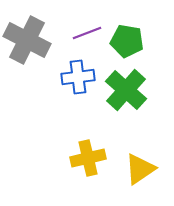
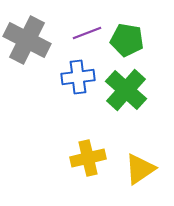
green pentagon: moved 1 px up
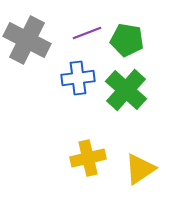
blue cross: moved 1 px down
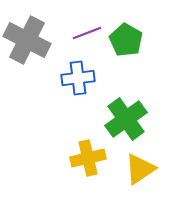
green pentagon: moved 1 px left; rotated 20 degrees clockwise
green cross: moved 29 px down; rotated 12 degrees clockwise
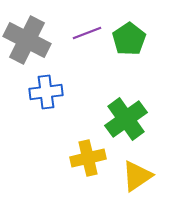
green pentagon: moved 3 px right, 1 px up; rotated 8 degrees clockwise
blue cross: moved 32 px left, 14 px down
yellow triangle: moved 3 px left, 7 px down
